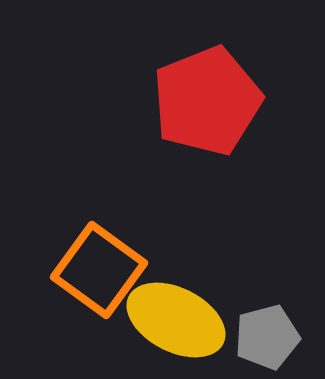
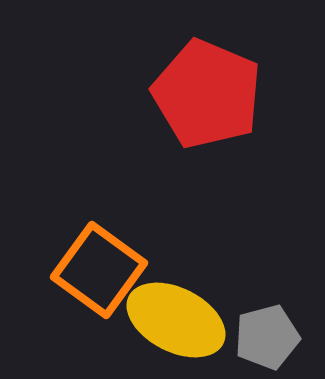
red pentagon: moved 7 px up; rotated 27 degrees counterclockwise
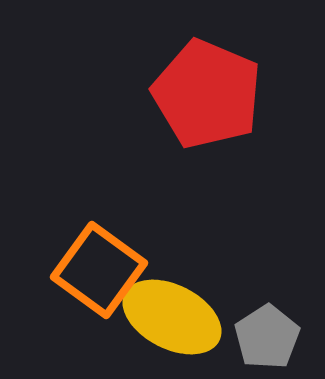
yellow ellipse: moved 4 px left, 3 px up
gray pentagon: rotated 18 degrees counterclockwise
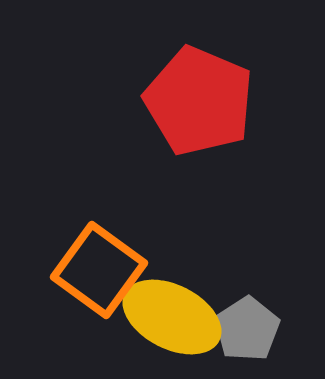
red pentagon: moved 8 px left, 7 px down
gray pentagon: moved 20 px left, 8 px up
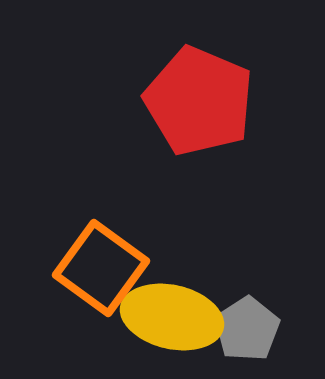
orange square: moved 2 px right, 2 px up
yellow ellipse: rotated 14 degrees counterclockwise
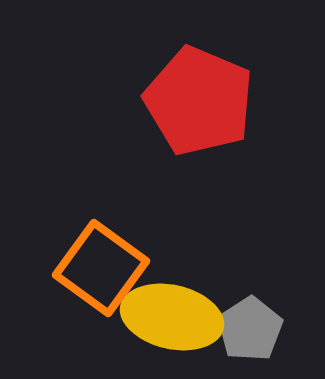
gray pentagon: moved 3 px right
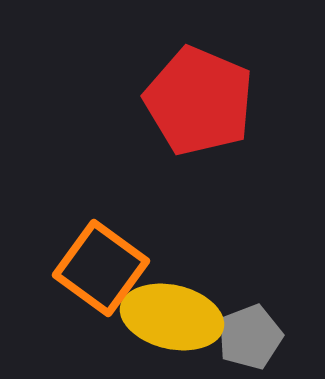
gray pentagon: moved 8 px down; rotated 12 degrees clockwise
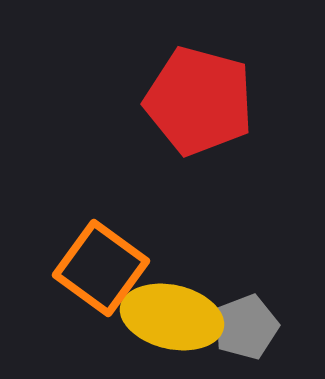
red pentagon: rotated 8 degrees counterclockwise
gray pentagon: moved 4 px left, 10 px up
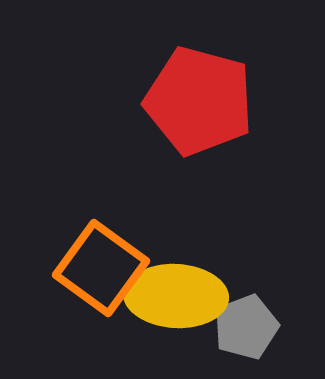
yellow ellipse: moved 4 px right, 21 px up; rotated 10 degrees counterclockwise
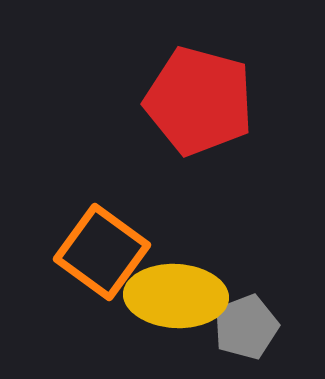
orange square: moved 1 px right, 16 px up
